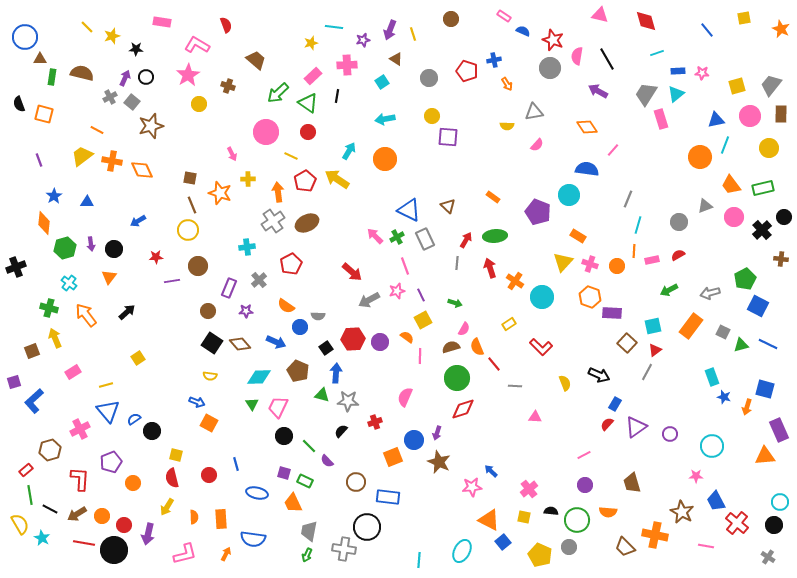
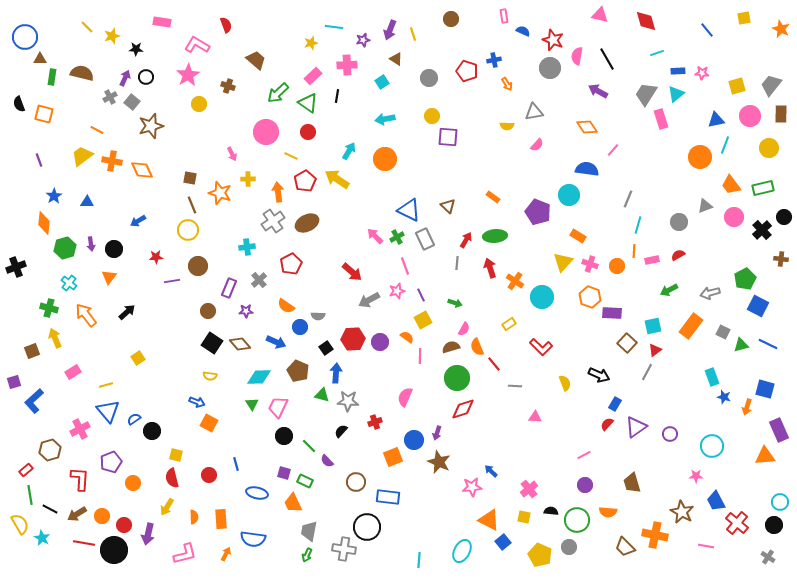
pink rectangle at (504, 16): rotated 48 degrees clockwise
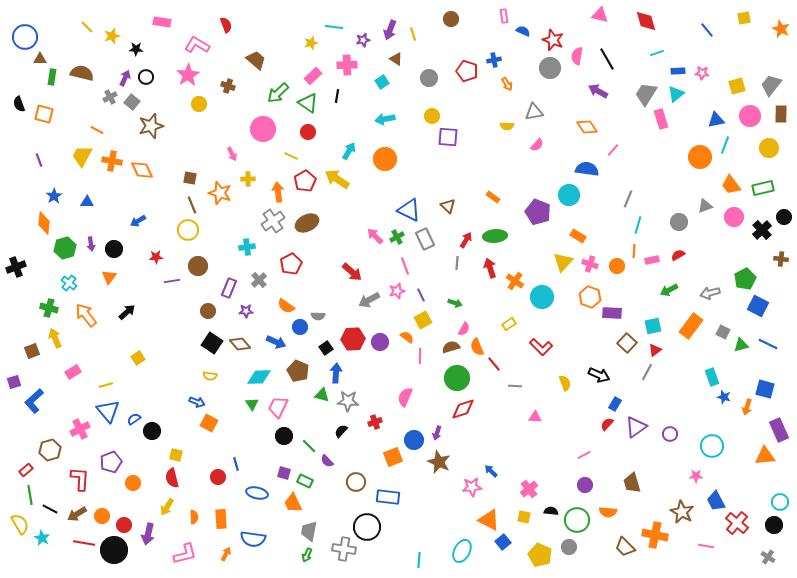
pink circle at (266, 132): moved 3 px left, 3 px up
yellow trapezoid at (82, 156): rotated 25 degrees counterclockwise
red circle at (209, 475): moved 9 px right, 2 px down
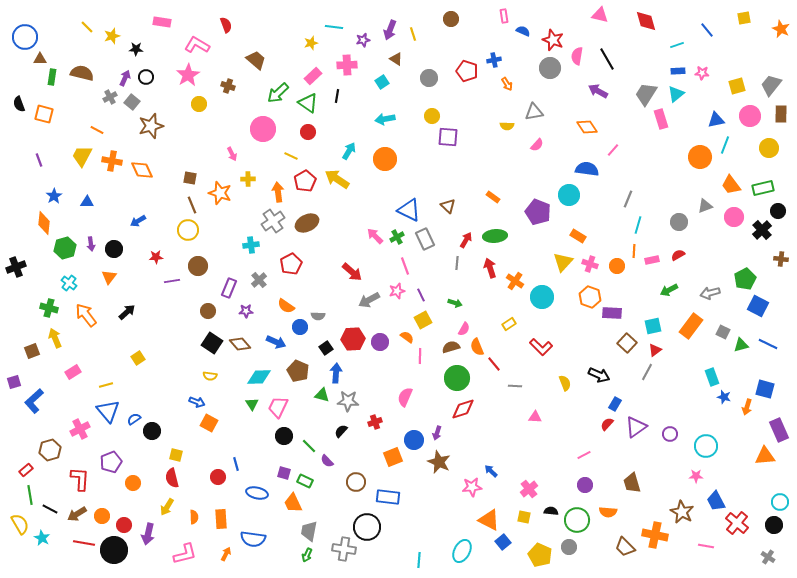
cyan line at (657, 53): moved 20 px right, 8 px up
black circle at (784, 217): moved 6 px left, 6 px up
cyan cross at (247, 247): moved 4 px right, 2 px up
cyan circle at (712, 446): moved 6 px left
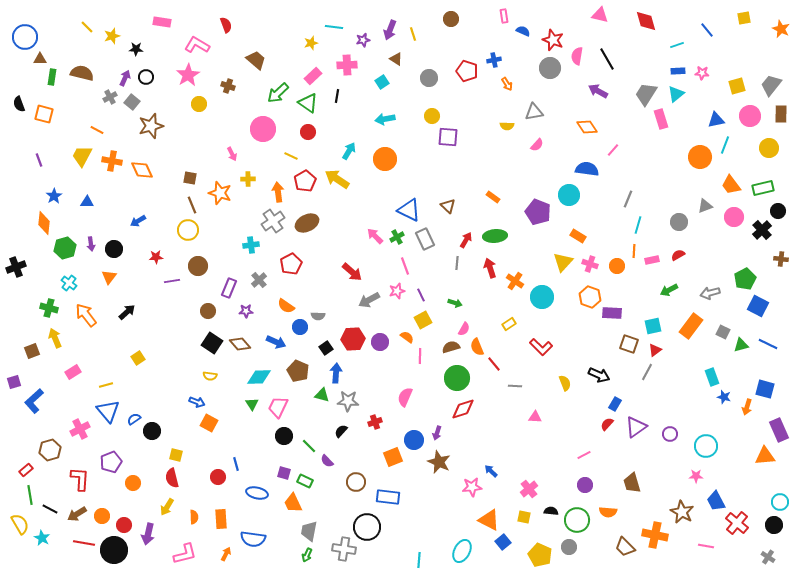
brown square at (627, 343): moved 2 px right, 1 px down; rotated 24 degrees counterclockwise
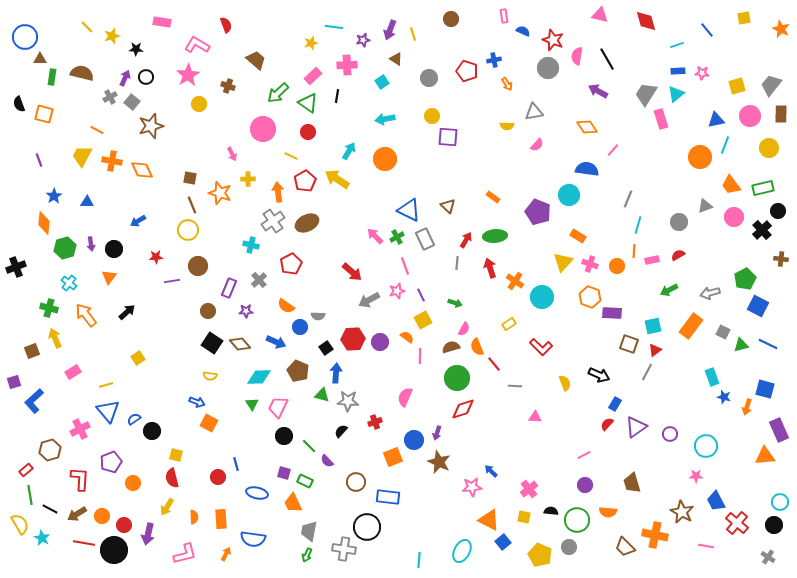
gray circle at (550, 68): moved 2 px left
cyan cross at (251, 245): rotated 21 degrees clockwise
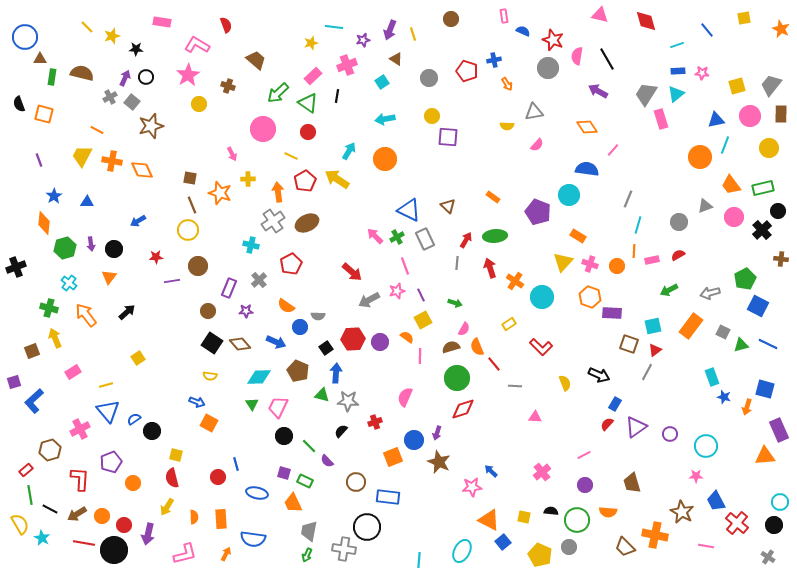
pink cross at (347, 65): rotated 18 degrees counterclockwise
pink cross at (529, 489): moved 13 px right, 17 px up
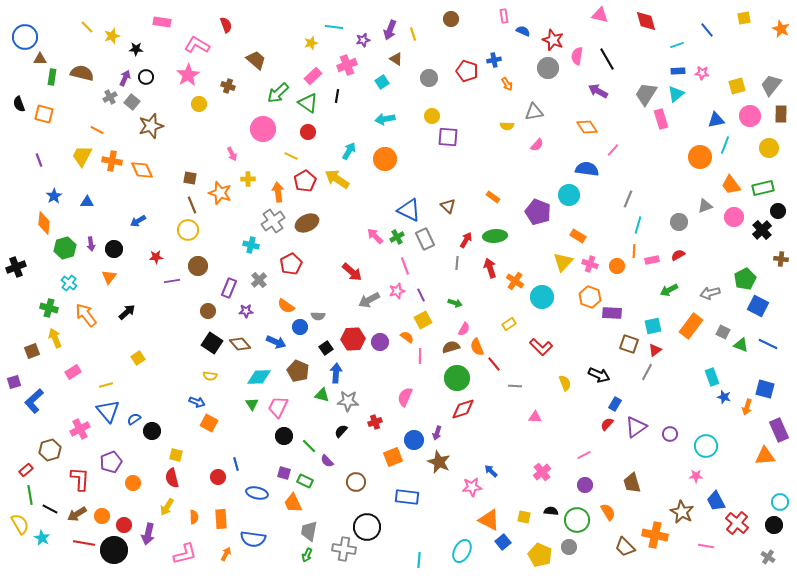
green triangle at (741, 345): rotated 35 degrees clockwise
blue rectangle at (388, 497): moved 19 px right
orange semicircle at (608, 512): rotated 126 degrees counterclockwise
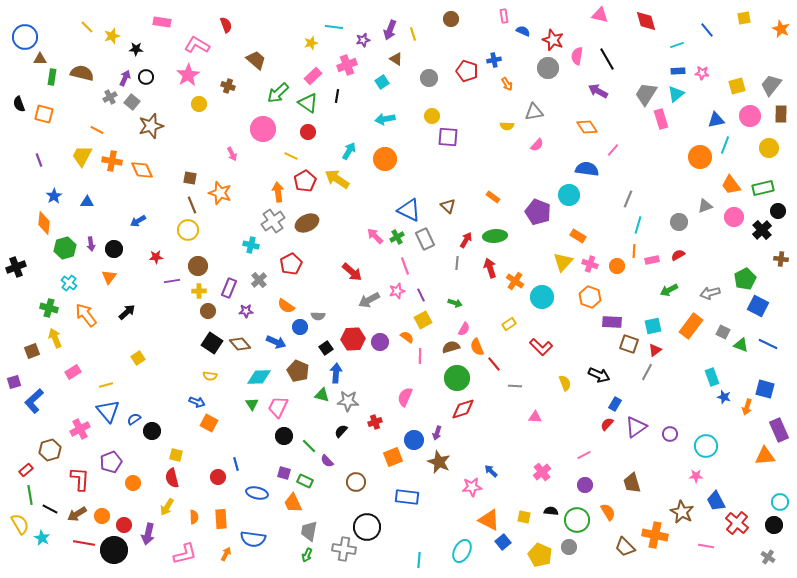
yellow cross at (248, 179): moved 49 px left, 112 px down
purple rectangle at (612, 313): moved 9 px down
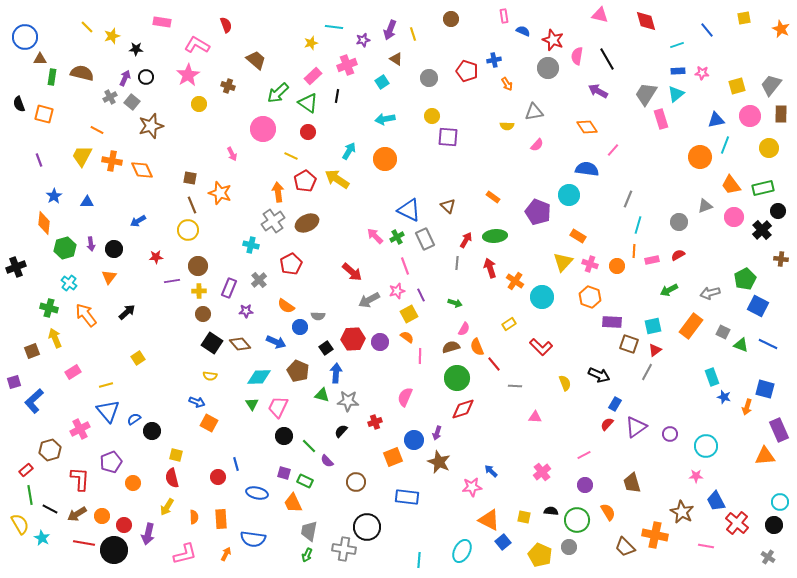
brown circle at (208, 311): moved 5 px left, 3 px down
yellow square at (423, 320): moved 14 px left, 6 px up
